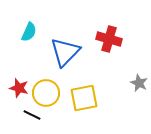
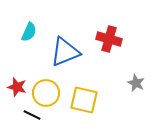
blue triangle: rotated 24 degrees clockwise
gray star: moved 3 px left
red star: moved 2 px left, 1 px up
yellow square: moved 2 px down; rotated 24 degrees clockwise
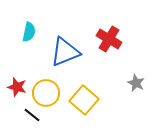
cyan semicircle: rotated 12 degrees counterclockwise
red cross: rotated 15 degrees clockwise
yellow square: rotated 28 degrees clockwise
black line: rotated 12 degrees clockwise
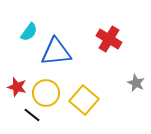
cyan semicircle: rotated 24 degrees clockwise
blue triangle: moved 9 px left; rotated 16 degrees clockwise
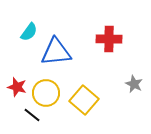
red cross: rotated 30 degrees counterclockwise
gray star: moved 2 px left, 1 px down
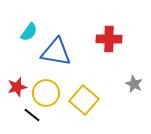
blue triangle: rotated 16 degrees clockwise
red star: rotated 30 degrees counterclockwise
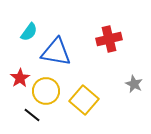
red cross: rotated 15 degrees counterclockwise
red star: moved 3 px right, 9 px up; rotated 18 degrees counterclockwise
yellow circle: moved 2 px up
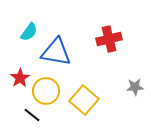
gray star: moved 1 px right, 3 px down; rotated 30 degrees counterclockwise
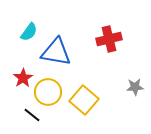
red star: moved 3 px right
yellow circle: moved 2 px right, 1 px down
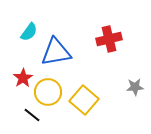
blue triangle: rotated 20 degrees counterclockwise
